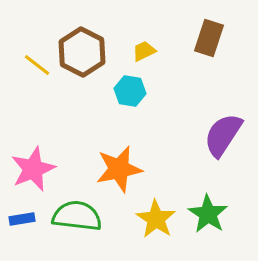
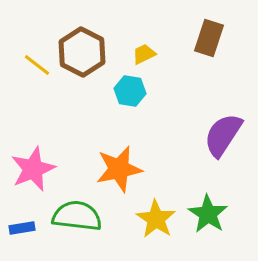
yellow trapezoid: moved 3 px down
blue rectangle: moved 9 px down
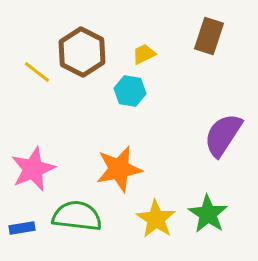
brown rectangle: moved 2 px up
yellow line: moved 7 px down
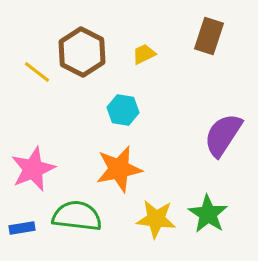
cyan hexagon: moved 7 px left, 19 px down
yellow star: rotated 27 degrees counterclockwise
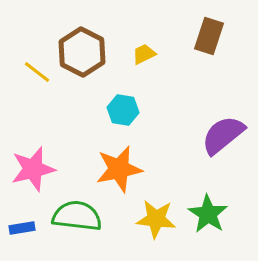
purple semicircle: rotated 18 degrees clockwise
pink star: rotated 9 degrees clockwise
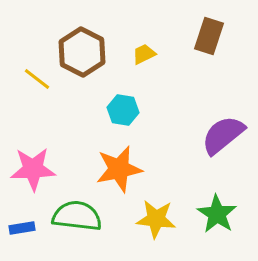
yellow line: moved 7 px down
pink star: rotated 12 degrees clockwise
green star: moved 9 px right
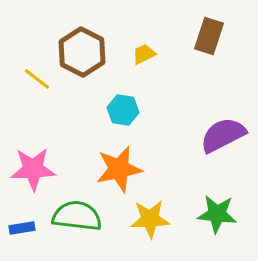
purple semicircle: rotated 12 degrees clockwise
green star: rotated 27 degrees counterclockwise
yellow star: moved 6 px left; rotated 9 degrees counterclockwise
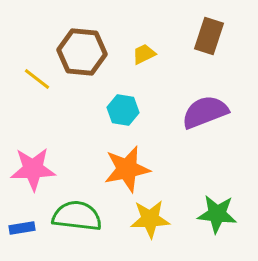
brown hexagon: rotated 21 degrees counterclockwise
purple semicircle: moved 18 px left, 23 px up; rotated 6 degrees clockwise
orange star: moved 8 px right
